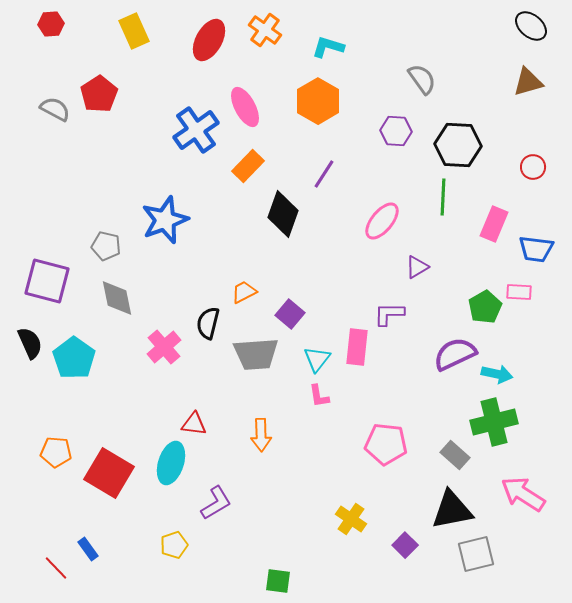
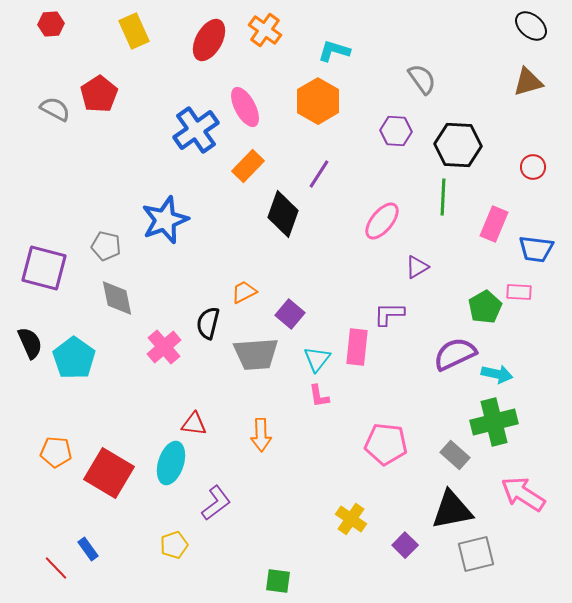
cyan L-shape at (328, 47): moved 6 px right, 4 px down
purple line at (324, 174): moved 5 px left
purple square at (47, 281): moved 3 px left, 13 px up
purple L-shape at (216, 503): rotated 6 degrees counterclockwise
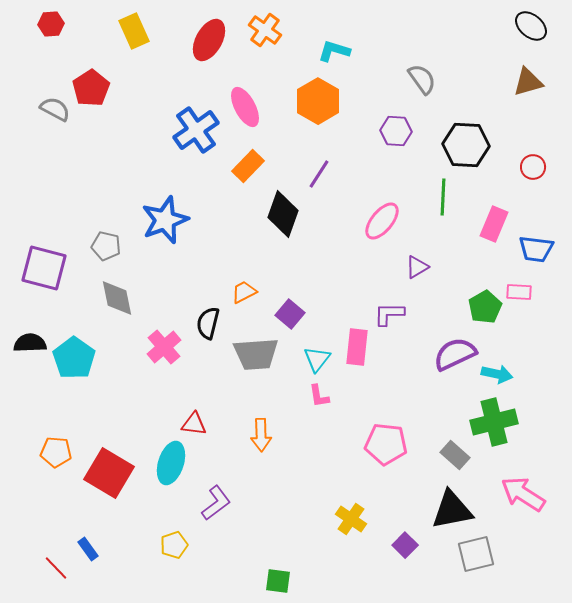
red pentagon at (99, 94): moved 8 px left, 6 px up
black hexagon at (458, 145): moved 8 px right
black semicircle at (30, 343): rotated 68 degrees counterclockwise
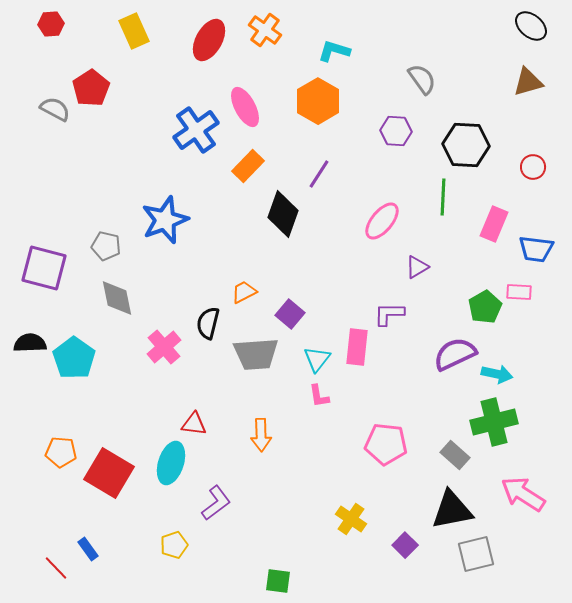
orange pentagon at (56, 452): moved 5 px right
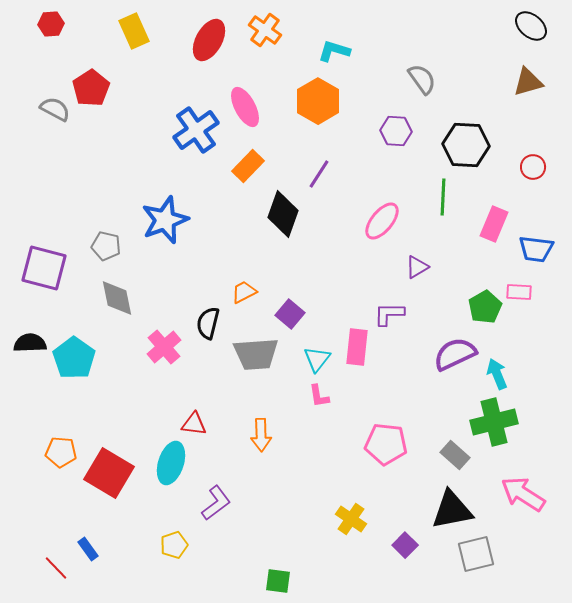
cyan arrow at (497, 374): rotated 124 degrees counterclockwise
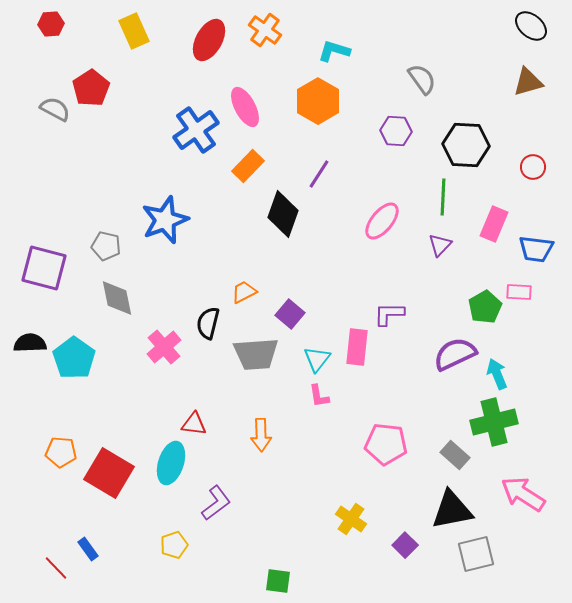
purple triangle at (417, 267): moved 23 px right, 22 px up; rotated 15 degrees counterclockwise
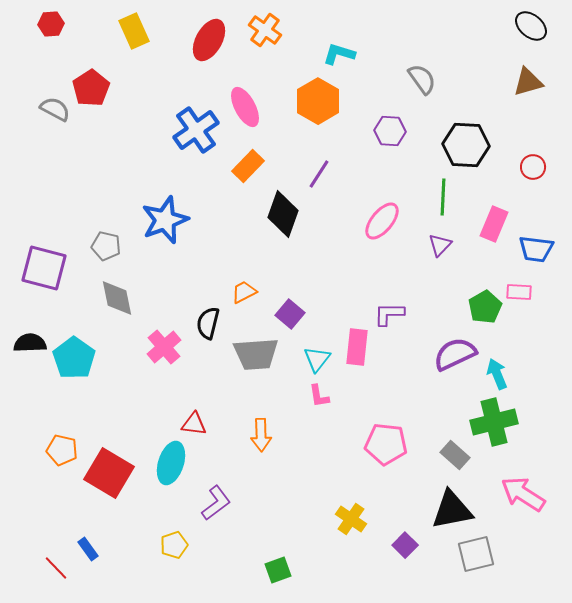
cyan L-shape at (334, 51): moved 5 px right, 3 px down
purple hexagon at (396, 131): moved 6 px left
orange pentagon at (61, 452): moved 1 px right, 2 px up; rotated 8 degrees clockwise
green square at (278, 581): moved 11 px up; rotated 28 degrees counterclockwise
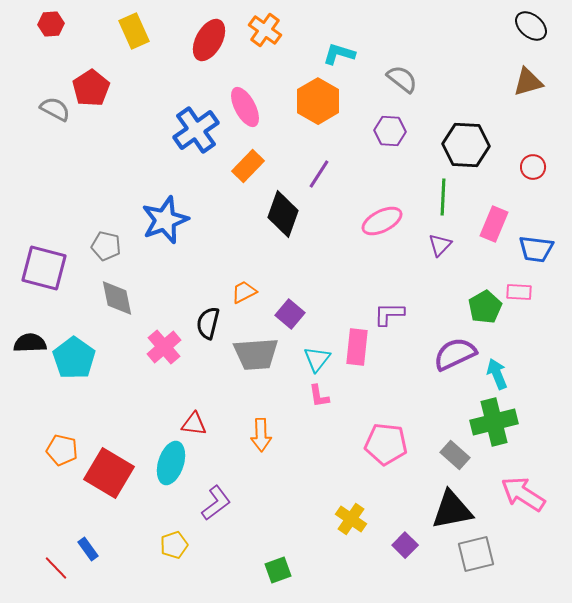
gray semicircle at (422, 79): moved 20 px left; rotated 16 degrees counterclockwise
pink ellipse at (382, 221): rotated 24 degrees clockwise
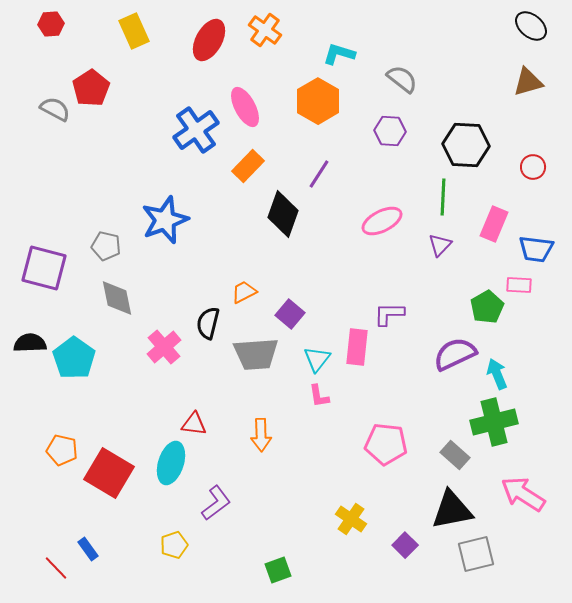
pink rectangle at (519, 292): moved 7 px up
green pentagon at (485, 307): moved 2 px right
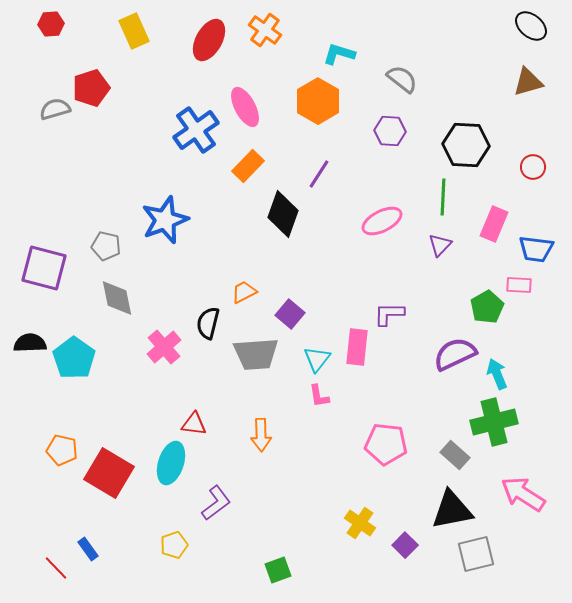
red pentagon at (91, 88): rotated 15 degrees clockwise
gray semicircle at (55, 109): rotated 44 degrees counterclockwise
yellow cross at (351, 519): moved 9 px right, 4 px down
